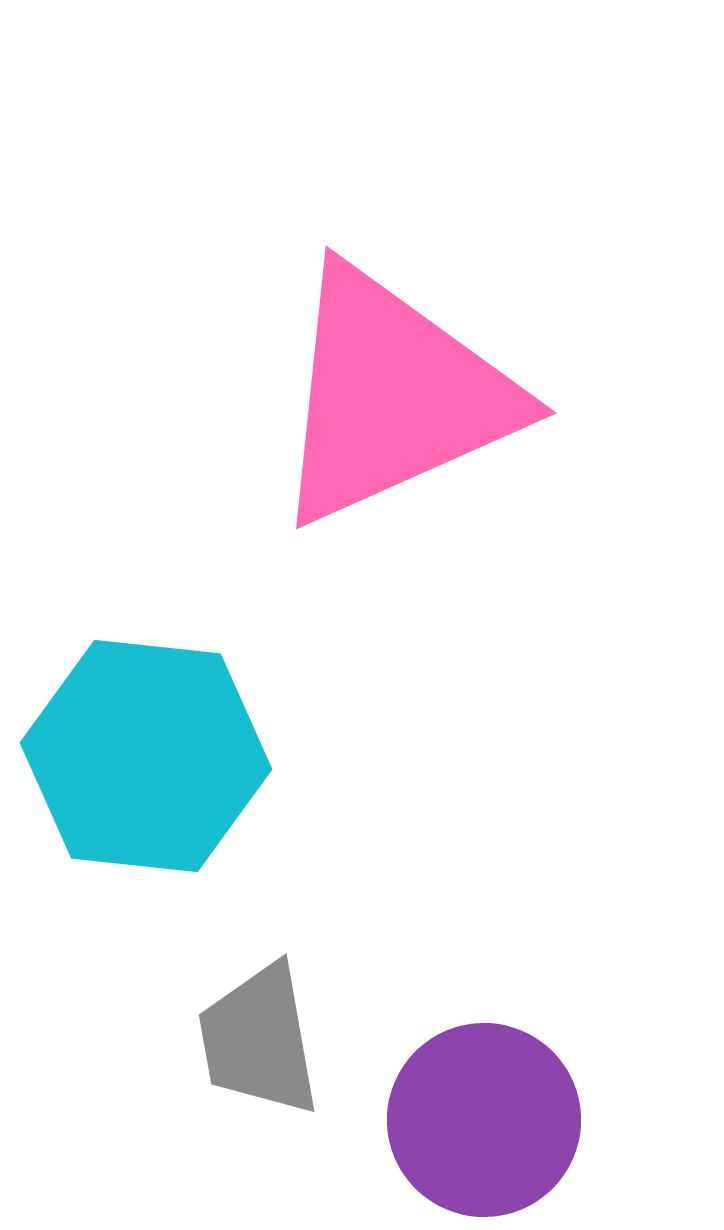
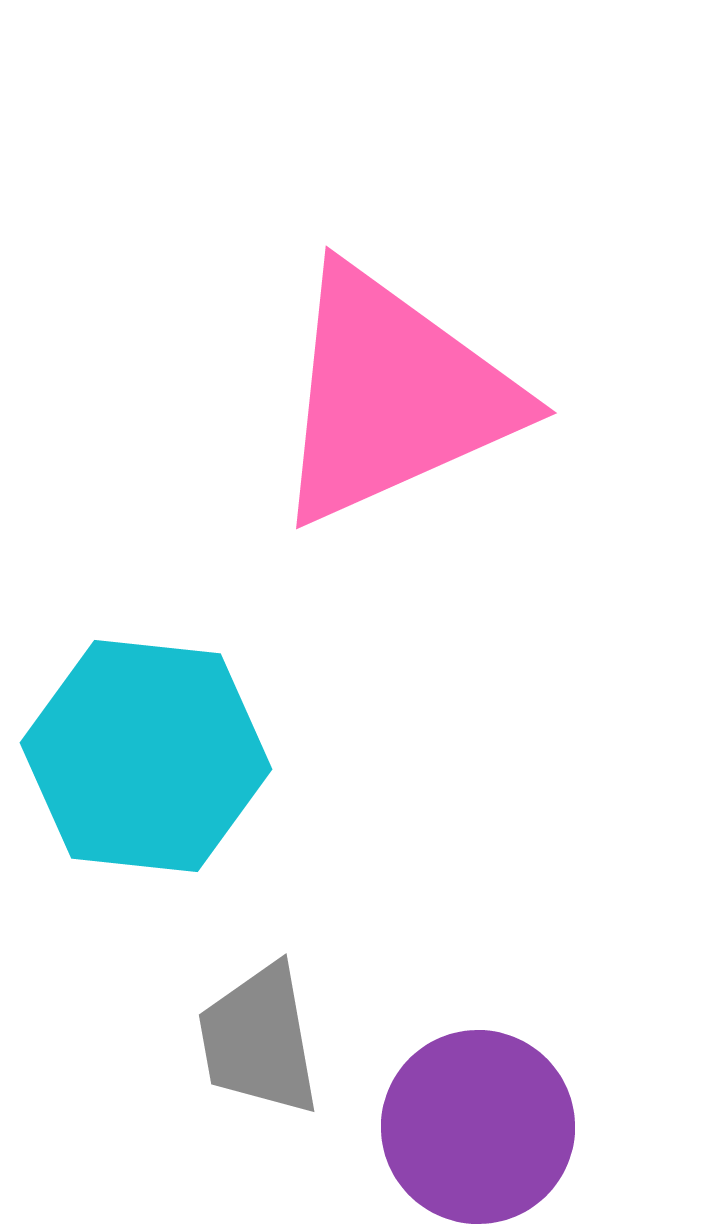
purple circle: moved 6 px left, 7 px down
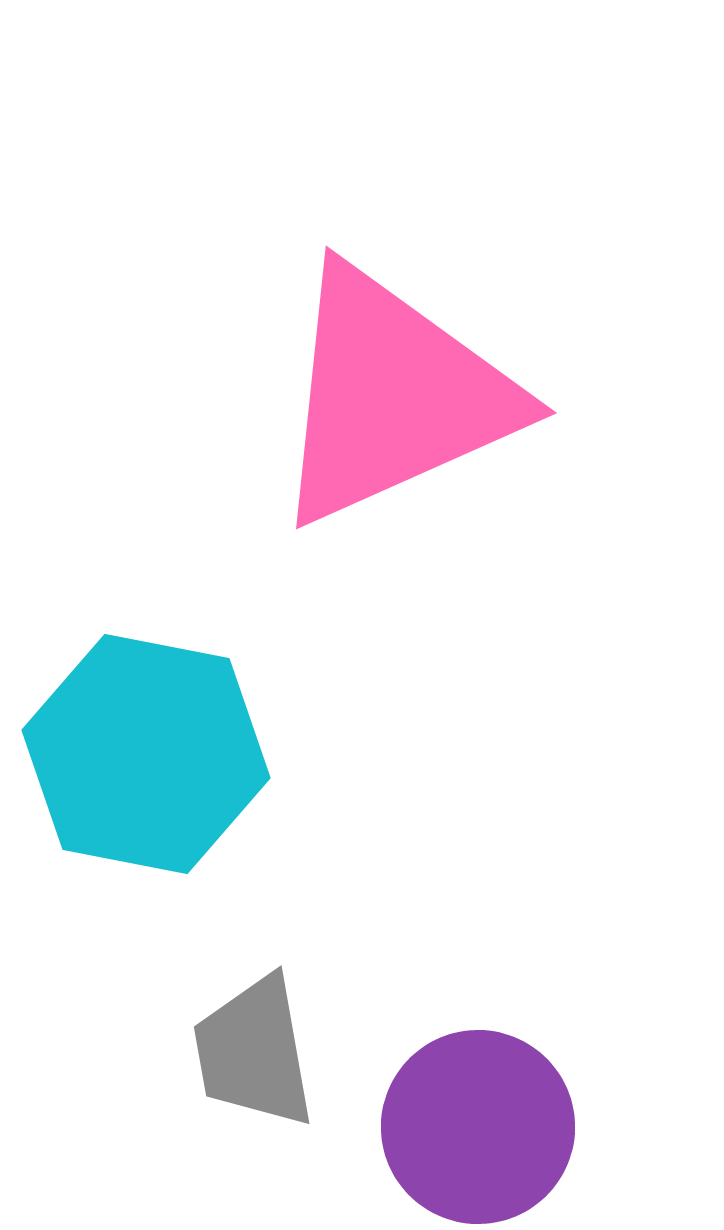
cyan hexagon: moved 2 px up; rotated 5 degrees clockwise
gray trapezoid: moved 5 px left, 12 px down
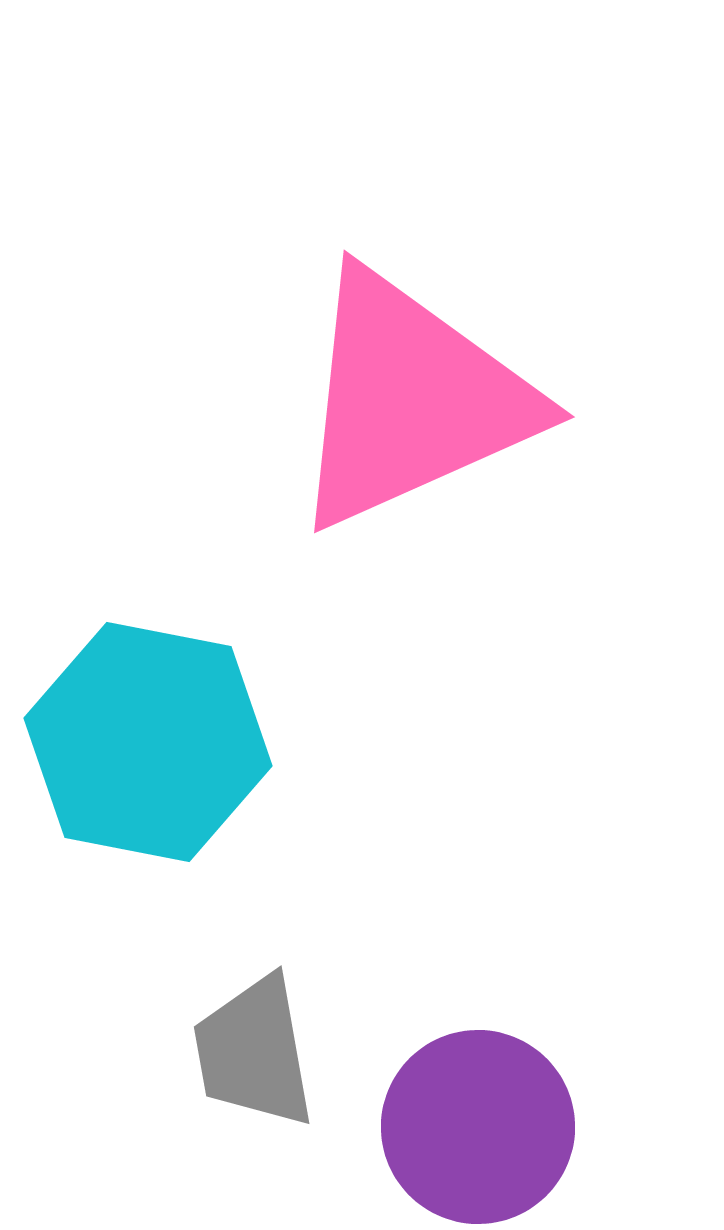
pink triangle: moved 18 px right, 4 px down
cyan hexagon: moved 2 px right, 12 px up
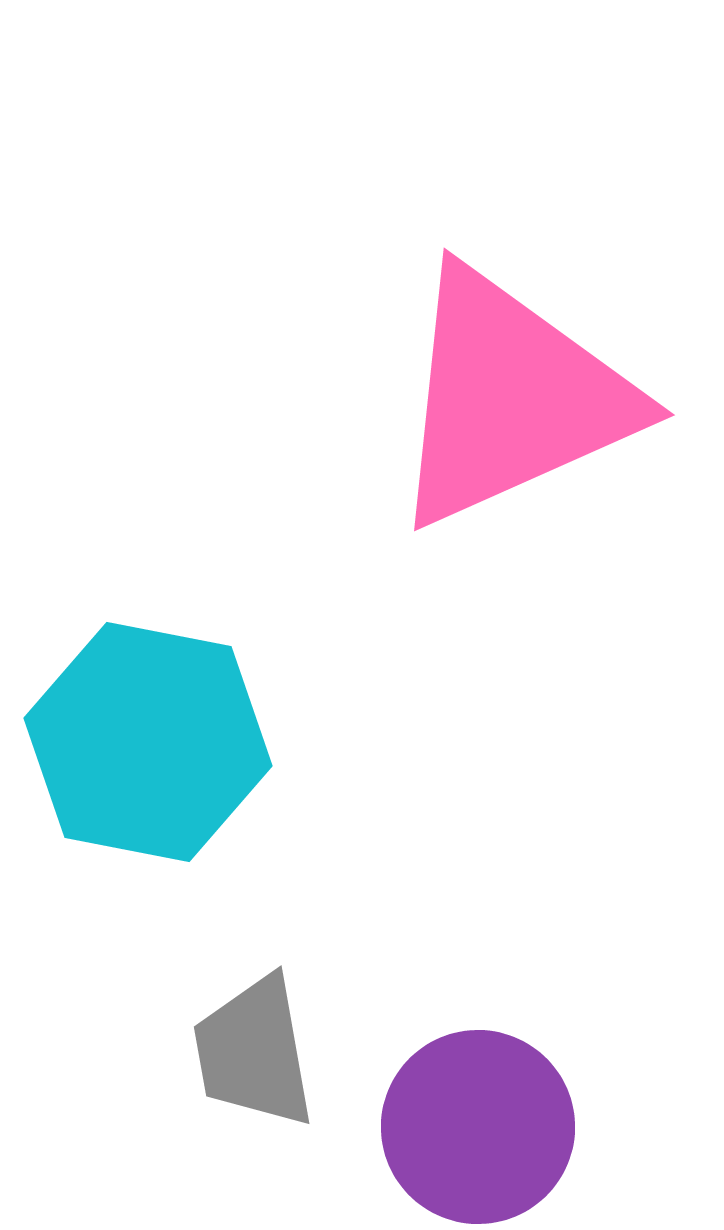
pink triangle: moved 100 px right, 2 px up
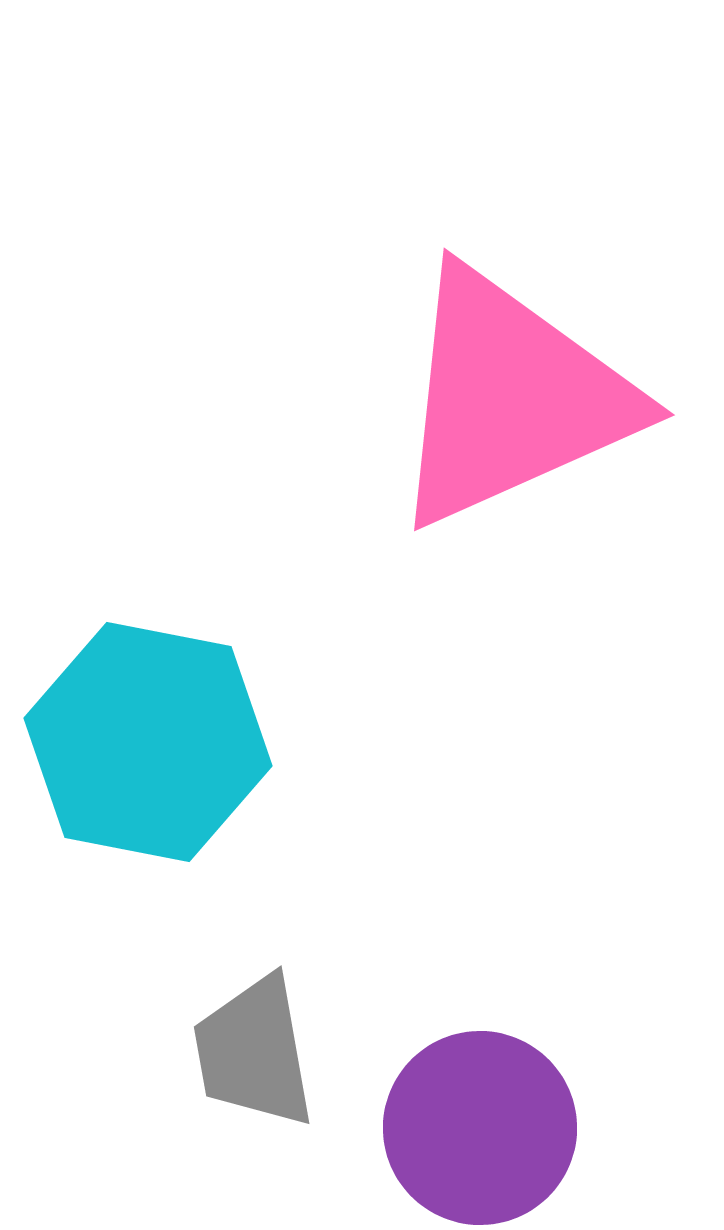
purple circle: moved 2 px right, 1 px down
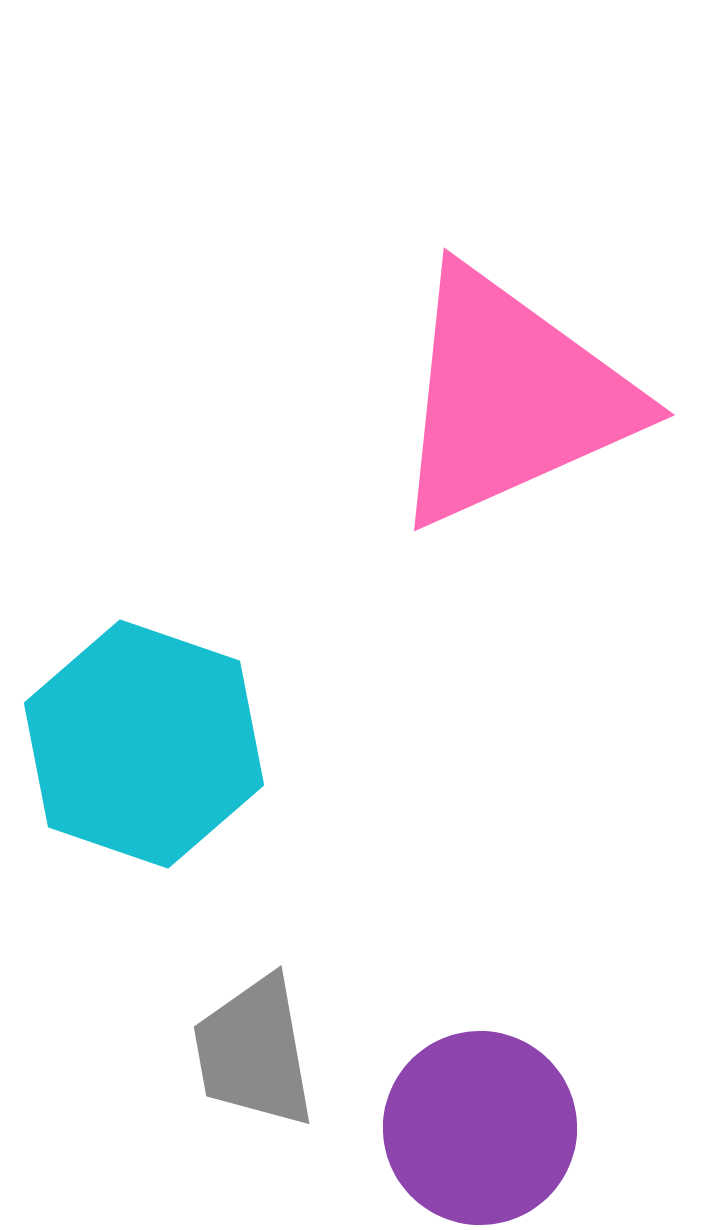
cyan hexagon: moved 4 px left, 2 px down; rotated 8 degrees clockwise
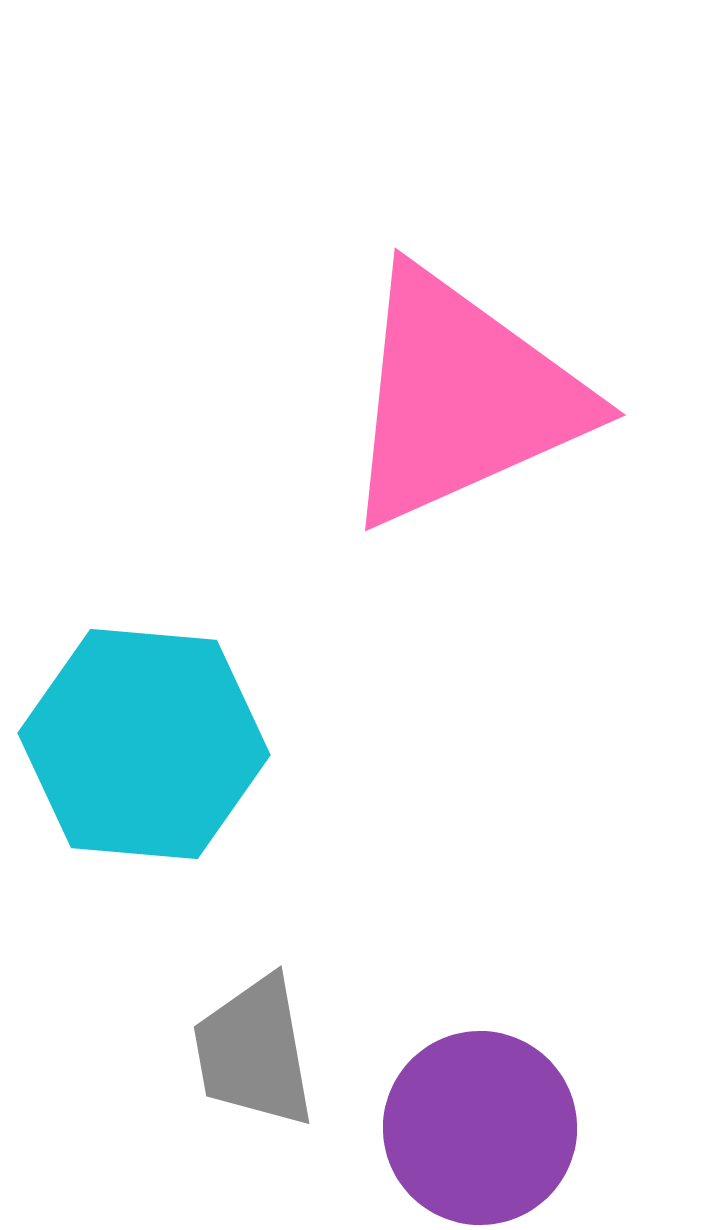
pink triangle: moved 49 px left
cyan hexagon: rotated 14 degrees counterclockwise
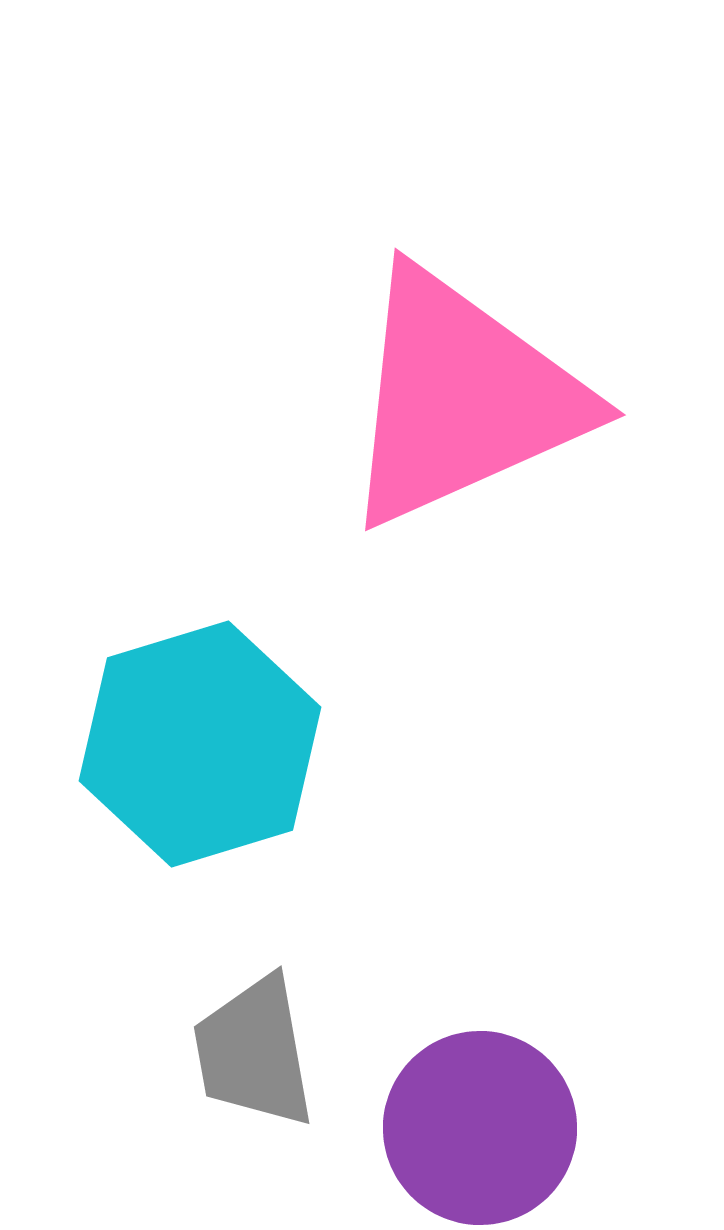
cyan hexagon: moved 56 px right; rotated 22 degrees counterclockwise
